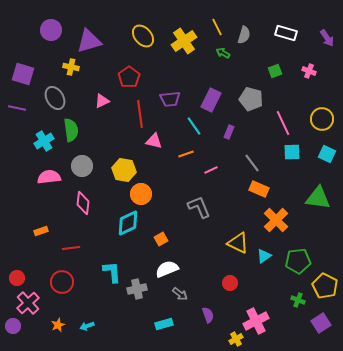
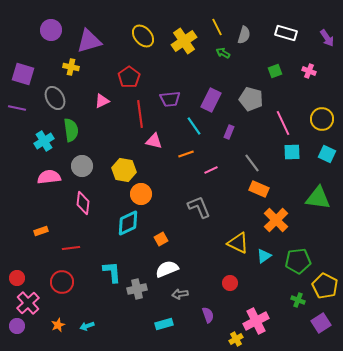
gray arrow at (180, 294): rotated 133 degrees clockwise
purple circle at (13, 326): moved 4 px right
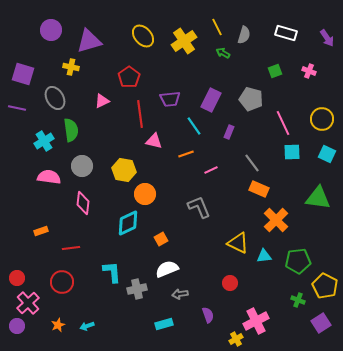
pink semicircle at (49, 177): rotated 15 degrees clockwise
orange circle at (141, 194): moved 4 px right
cyan triangle at (264, 256): rotated 28 degrees clockwise
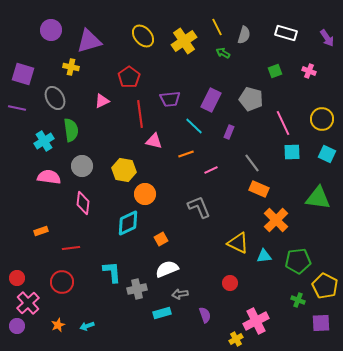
cyan line at (194, 126): rotated 12 degrees counterclockwise
purple semicircle at (208, 315): moved 3 px left
purple square at (321, 323): rotated 30 degrees clockwise
cyan rectangle at (164, 324): moved 2 px left, 11 px up
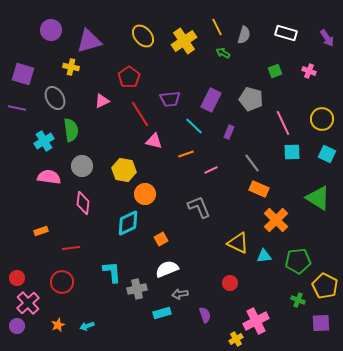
red line at (140, 114): rotated 24 degrees counterclockwise
green triangle at (318, 198): rotated 24 degrees clockwise
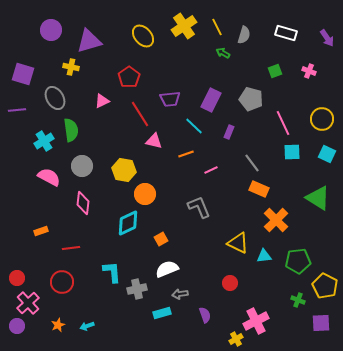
yellow cross at (184, 41): moved 15 px up
purple line at (17, 108): moved 2 px down; rotated 18 degrees counterclockwise
pink semicircle at (49, 177): rotated 20 degrees clockwise
